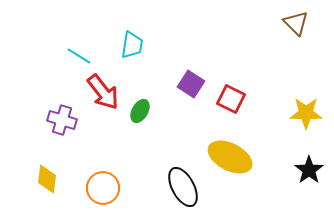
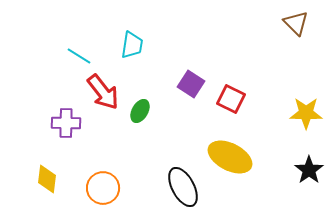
purple cross: moved 4 px right, 3 px down; rotated 16 degrees counterclockwise
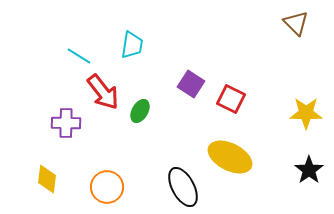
orange circle: moved 4 px right, 1 px up
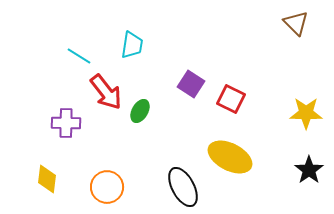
red arrow: moved 3 px right
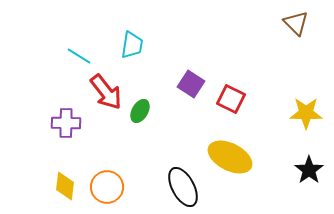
yellow diamond: moved 18 px right, 7 px down
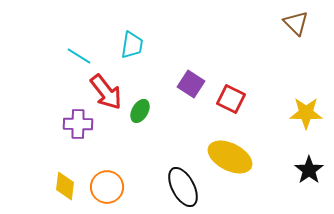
purple cross: moved 12 px right, 1 px down
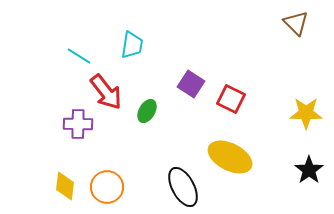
green ellipse: moved 7 px right
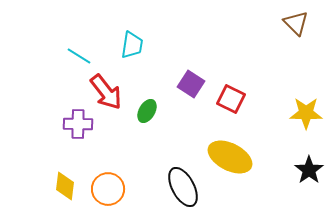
orange circle: moved 1 px right, 2 px down
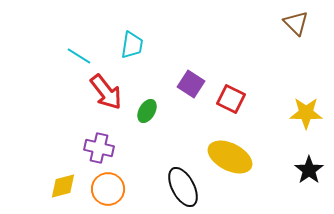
purple cross: moved 21 px right, 24 px down; rotated 12 degrees clockwise
yellow diamond: moved 2 px left; rotated 68 degrees clockwise
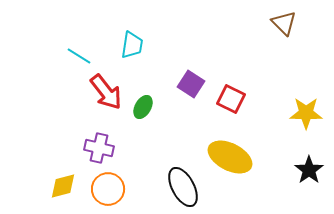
brown triangle: moved 12 px left
green ellipse: moved 4 px left, 4 px up
